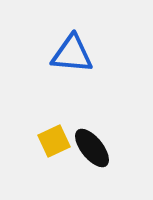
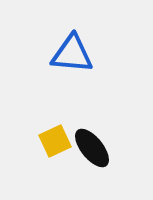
yellow square: moved 1 px right
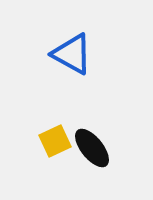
blue triangle: rotated 24 degrees clockwise
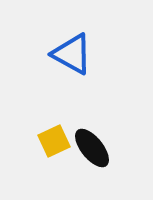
yellow square: moved 1 px left
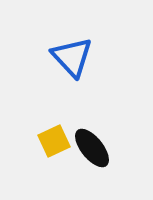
blue triangle: moved 3 px down; rotated 18 degrees clockwise
